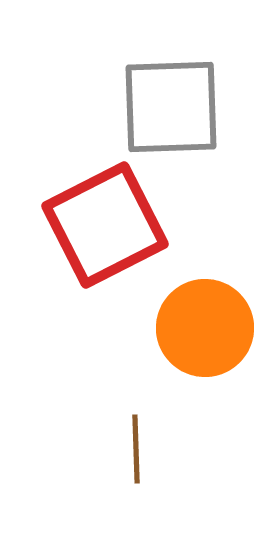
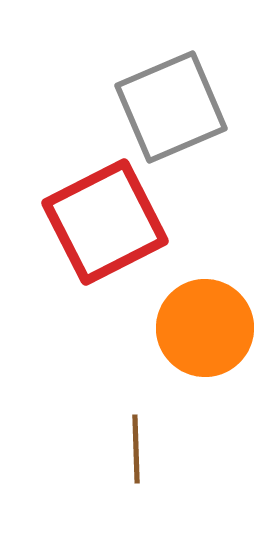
gray square: rotated 21 degrees counterclockwise
red square: moved 3 px up
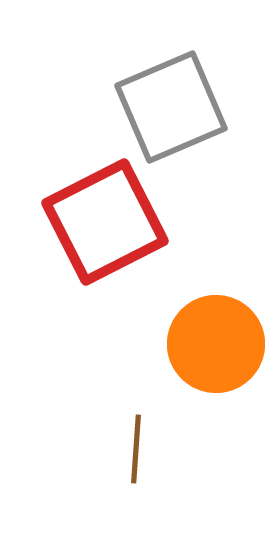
orange circle: moved 11 px right, 16 px down
brown line: rotated 6 degrees clockwise
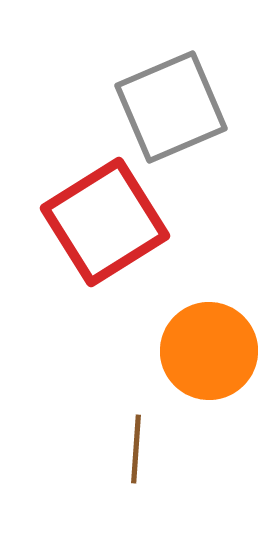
red square: rotated 5 degrees counterclockwise
orange circle: moved 7 px left, 7 px down
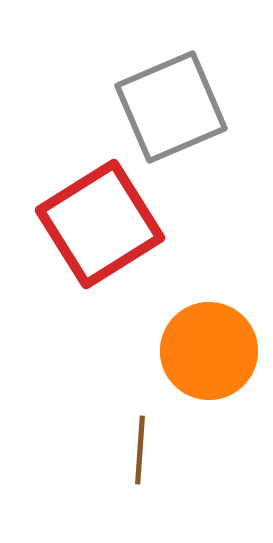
red square: moved 5 px left, 2 px down
brown line: moved 4 px right, 1 px down
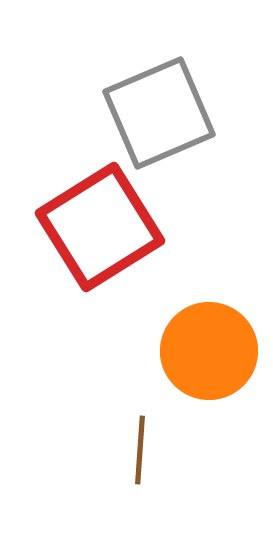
gray square: moved 12 px left, 6 px down
red square: moved 3 px down
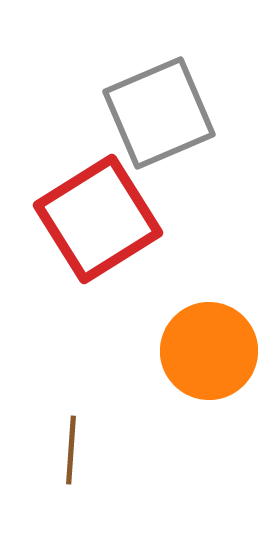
red square: moved 2 px left, 8 px up
brown line: moved 69 px left
